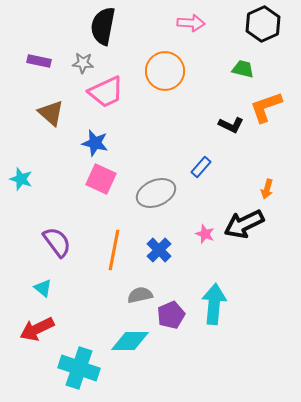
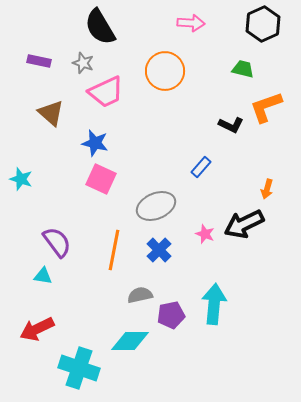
black semicircle: moved 3 px left, 1 px down; rotated 42 degrees counterclockwise
gray star: rotated 15 degrees clockwise
gray ellipse: moved 13 px down
cyan triangle: moved 12 px up; rotated 30 degrees counterclockwise
purple pentagon: rotated 12 degrees clockwise
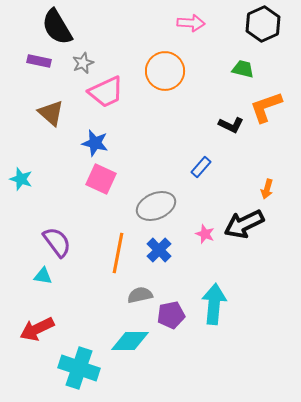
black semicircle: moved 43 px left
gray star: rotated 30 degrees clockwise
orange line: moved 4 px right, 3 px down
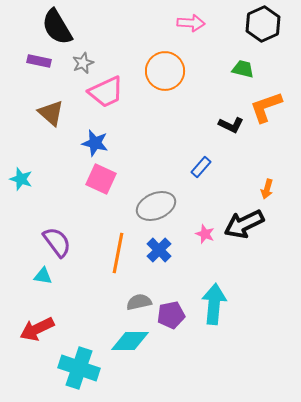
gray semicircle: moved 1 px left, 7 px down
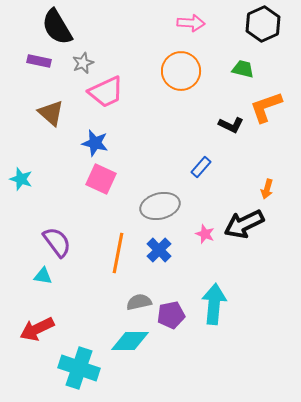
orange circle: moved 16 px right
gray ellipse: moved 4 px right; rotated 9 degrees clockwise
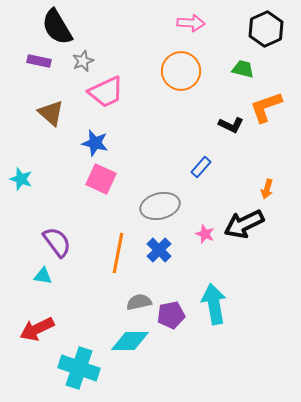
black hexagon: moved 3 px right, 5 px down
gray star: moved 2 px up
cyan arrow: rotated 15 degrees counterclockwise
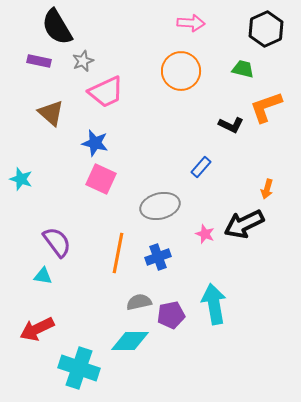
blue cross: moved 1 px left, 7 px down; rotated 25 degrees clockwise
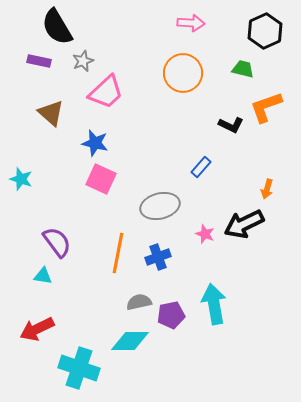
black hexagon: moved 1 px left, 2 px down
orange circle: moved 2 px right, 2 px down
pink trapezoid: rotated 18 degrees counterclockwise
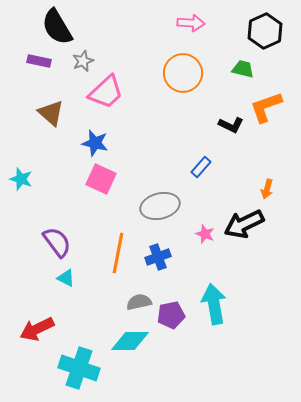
cyan triangle: moved 23 px right, 2 px down; rotated 18 degrees clockwise
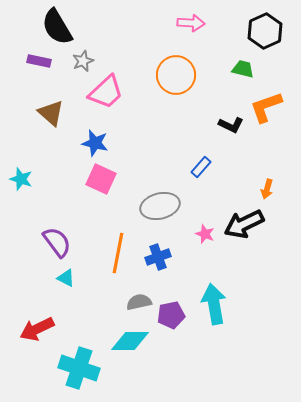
orange circle: moved 7 px left, 2 px down
